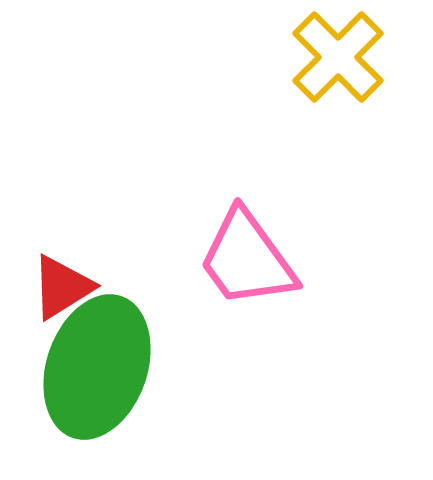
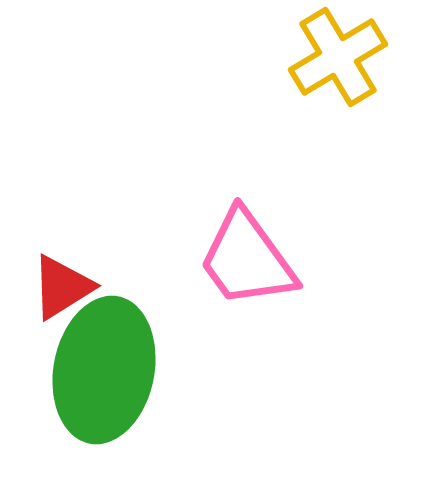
yellow cross: rotated 14 degrees clockwise
green ellipse: moved 7 px right, 3 px down; rotated 8 degrees counterclockwise
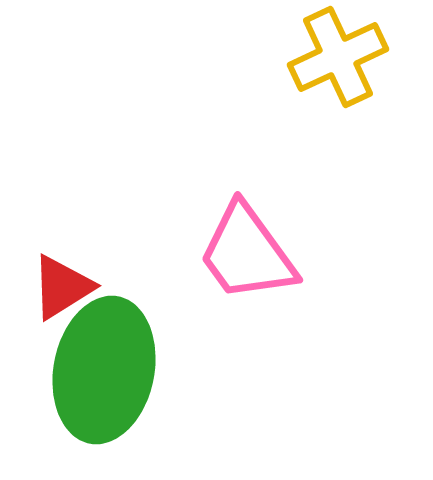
yellow cross: rotated 6 degrees clockwise
pink trapezoid: moved 6 px up
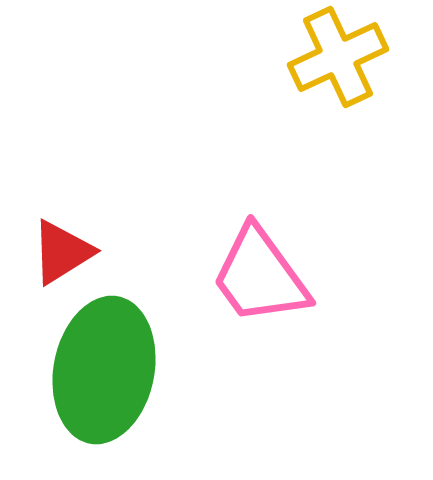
pink trapezoid: moved 13 px right, 23 px down
red triangle: moved 35 px up
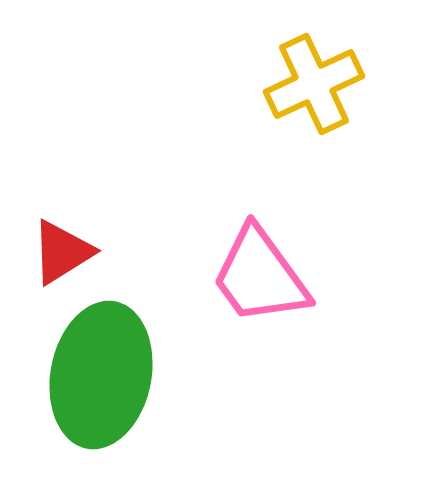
yellow cross: moved 24 px left, 27 px down
green ellipse: moved 3 px left, 5 px down
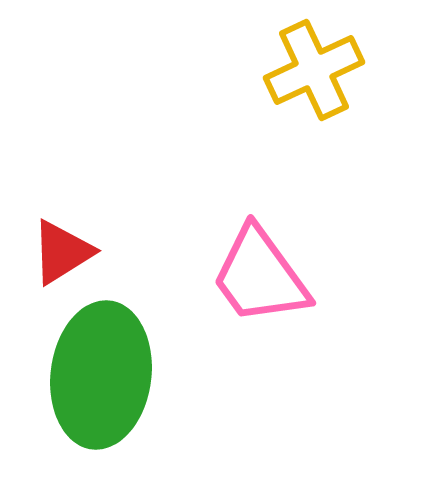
yellow cross: moved 14 px up
green ellipse: rotated 4 degrees counterclockwise
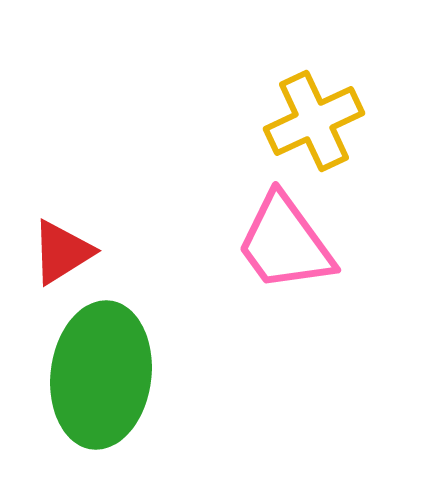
yellow cross: moved 51 px down
pink trapezoid: moved 25 px right, 33 px up
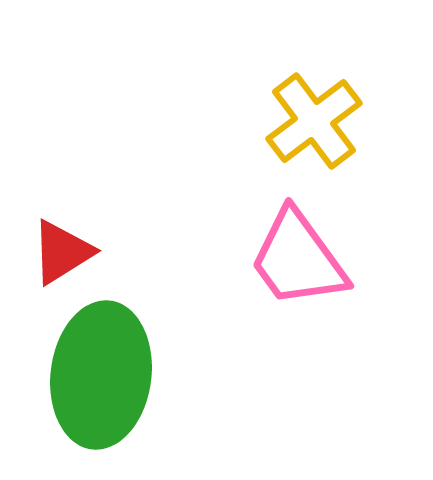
yellow cross: rotated 12 degrees counterclockwise
pink trapezoid: moved 13 px right, 16 px down
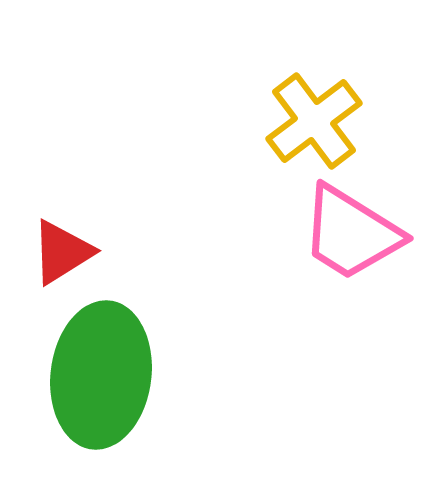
pink trapezoid: moved 53 px right, 26 px up; rotated 22 degrees counterclockwise
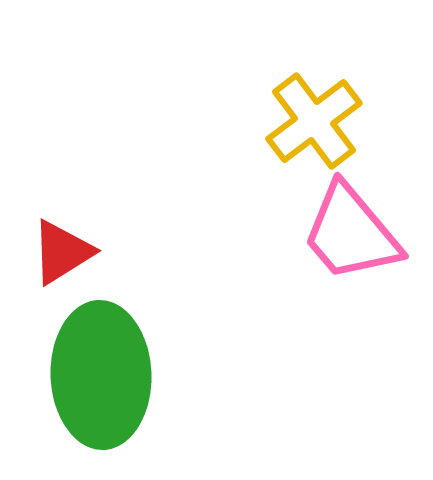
pink trapezoid: rotated 18 degrees clockwise
green ellipse: rotated 9 degrees counterclockwise
